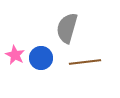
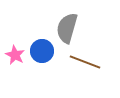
blue circle: moved 1 px right, 7 px up
brown line: rotated 28 degrees clockwise
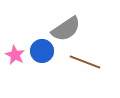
gray semicircle: moved 1 px left, 1 px down; rotated 140 degrees counterclockwise
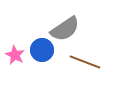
gray semicircle: moved 1 px left
blue circle: moved 1 px up
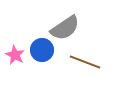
gray semicircle: moved 1 px up
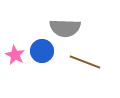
gray semicircle: rotated 36 degrees clockwise
blue circle: moved 1 px down
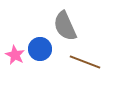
gray semicircle: moved 2 px up; rotated 64 degrees clockwise
blue circle: moved 2 px left, 2 px up
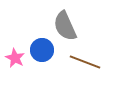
blue circle: moved 2 px right, 1 px down
pink star: moved 3 px down
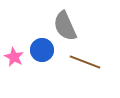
pink star: moved 1 px left, 1 px up
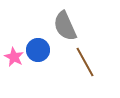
blue circle: moved 4 px left
brown line: rotated 40 degrees clockwise
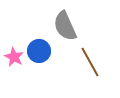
blue circle: moved 1 px right, 1 px down
brown line: moved 5 px right
